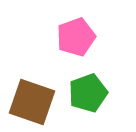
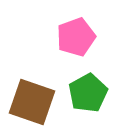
green pentagon: rotated 9 degrees counterclockwise
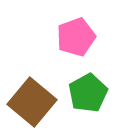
brown square: rotated 21 degrees clockwise
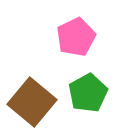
pink pentagon: rotated 6 degrees counterclockwise
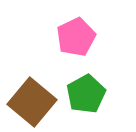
green pentagon: moved 2 px left, 1 px down
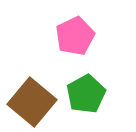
pink pentagon: moved 1 px left, 1 px up
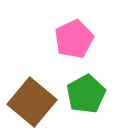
pink pentagon: moved 1 px left, 3 px down
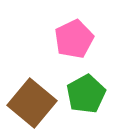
brown square: moved 1 px down
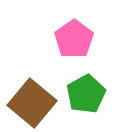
pink pentagon: rotated 9 degrees counterclockwise
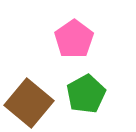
brown square: moved 3 px left
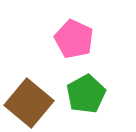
pink pentagon: rotated 12 degrees counterclockwise
